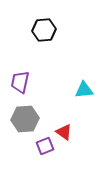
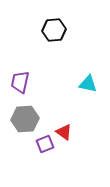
black hexagon: moved 10 px right
cyan triangle: moved 4 px right, 6 px up; rotated 18 degrees clockwise
purple square: moved 2 px up
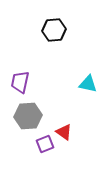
gray hexagon: moved 3 px right, 3 px up
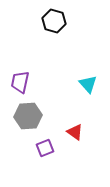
black hexagon: moved 9 px up; rotated 20 degrees clockwise
cyan triangle: rotated 36 degrees clockwise
red triangle: moved 11 px right
purple square: moved 4 px down
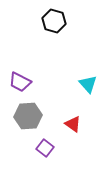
purple trapezoid: rotated 75 degrees counterclockwise
red triangle: moved 2 px left, 8 px up
purple square: rotated 30 degrees counterclockwise
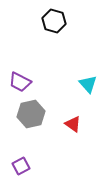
gray hexagon: moved 3 px right, 2 px up; rotated 8 degrees counterclockwise
purple square: moved 24 px left, 18 px down; rotated 24 degrees clockwise
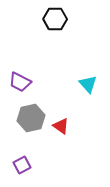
black hexagon: moved 1 px right, 2 px up; rotated 15 degrees counterclockwise
gray hexagon: moved 4 px down
red triangle: moved 12 px left, 2 px down
purple square: moved 1 px right, 1 px up
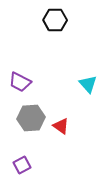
black hexagon: moved 1 px down
gray hexagon: rotated 8 degrees clockwise
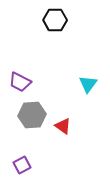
cyan triangle: rotated 18 degrees clockwise
gray hexagon: moved 1 px right, 3 px up
red triangle: moved 2 px right
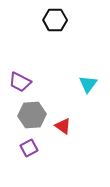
purple square: moved 7 px right, 17 px up
